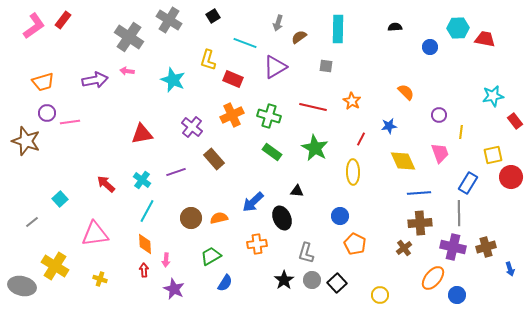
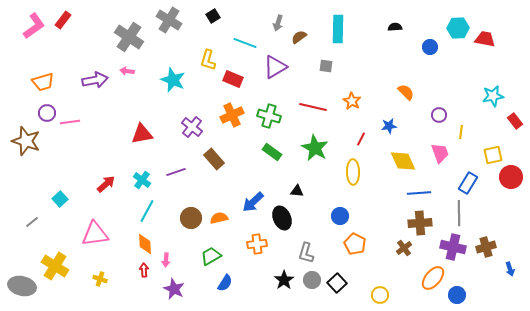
red arrow at (106, 184): rotated 96 degrees clockwise
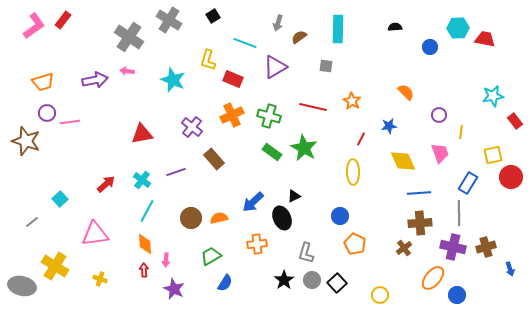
green star at (315, 148): moved 11 px left
black triangle at (297, 191): moved 3 px left, 5 px down; rotated 32 degrees counterclockwise
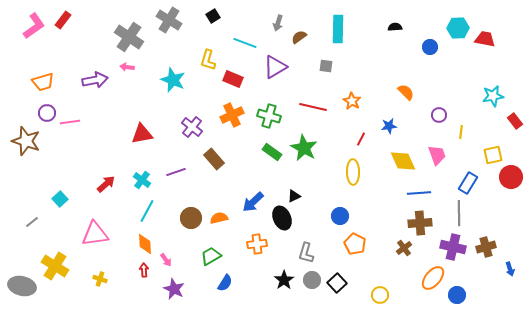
pink arrow at (127, 71): moved 4 px up
pink trapezoid at (440, 153): moved 3 px left, 2 px down
pink arrow at (166, 260): rotated 40 degrees counterclockwise
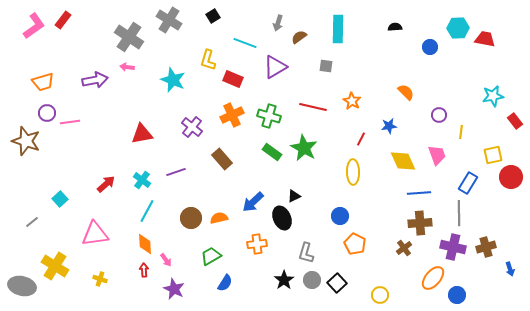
brown rectangle at (214, 159): moved 8 px right
